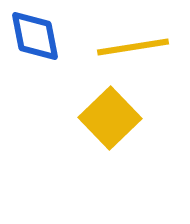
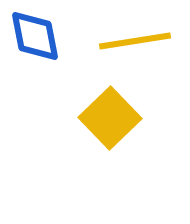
yellow line: moved 2 px right, 6 px up
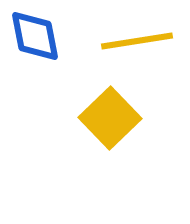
yellow line: moved 2 px right
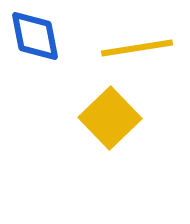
yellow line: moved 7 px down
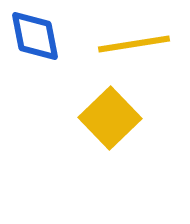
yellow line: moved 3 px left, 4 px up
